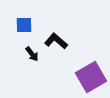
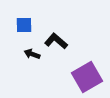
black arrow: rotated 147 degrees clockwise
purple square: moved 4 px left
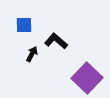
black arrow: rotated 98 degrees clockwise
purple square: moved 1 px down; rotated 16 degrees counterclockwise
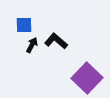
black arrow: moved 9 px up
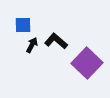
blue square: moved 1 px left
purple square: moved 15 px up
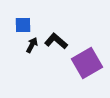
purple square: rotated 16 degrees clockwise
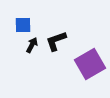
black L-shape: rotated 60 degrees counterclockwise
purple square: moved 3 px right, 1 px down
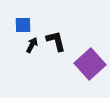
black L-shape: rotated 95 degrees clockwise
purple square: rotated 12 degrees counterclockwise
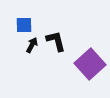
blue square: moved 1 px right
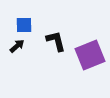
black arrow: moved 15 px left, 1 px down; rotated 21 degrees clockwise
purple square: moved 9 px up; rotated 20 degrees clockwise
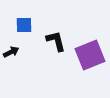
black arrow: moved 6 px left, 6 px down; rotated 14 degrees clockwise
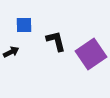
purple square: moved 1 px right, 1 px up; rotated 12 degrees counterclockwise
